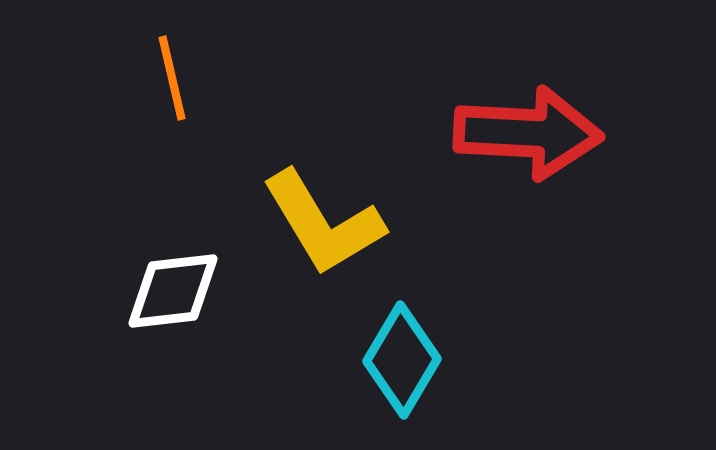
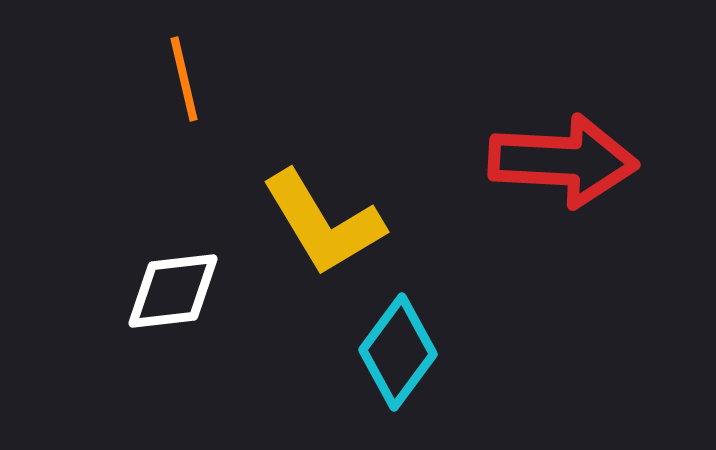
orange line: moved 12 px right, 1 px down
red arrow: moved 35 px right, 28 px down
cyan diamond: moved 4 px left, 8 px up; rotated 6 degrees clockwise
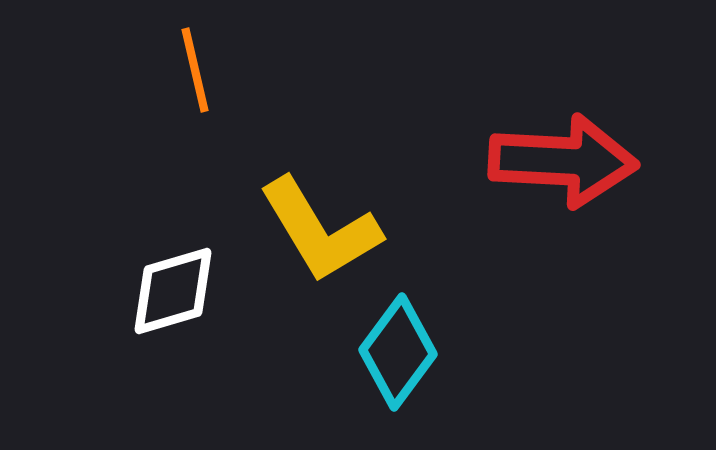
orange line: moved 11 px right, 9 px up
yellow L-shape: moved 3 px left, 7 px down
white diamond: rotated 10 degrees counterclockwise
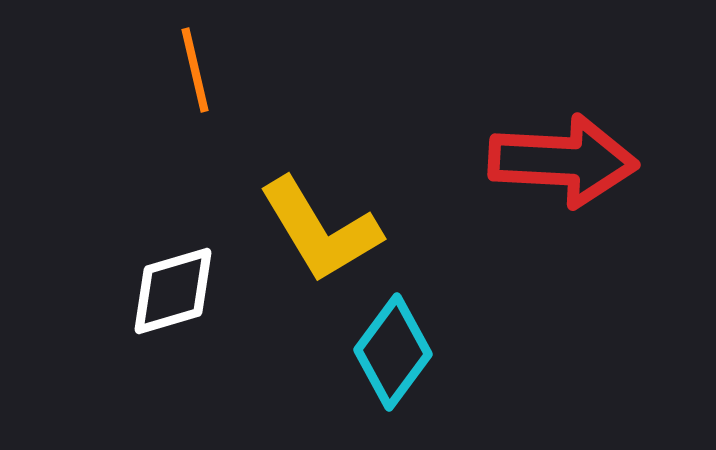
cyan diamond: moved 5 px left
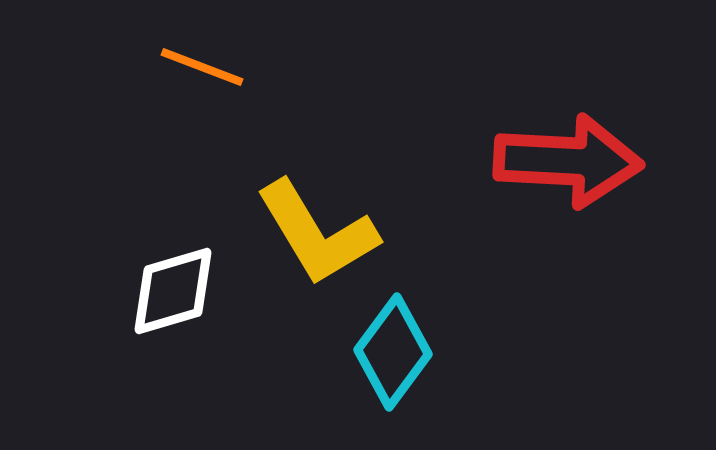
orange line: moved 7 px right, 3 px up; rotated 56 degrees counterclockwise
red arrow: moved 5 px right
yellow L-shape: moved 3 px left, 3 px down
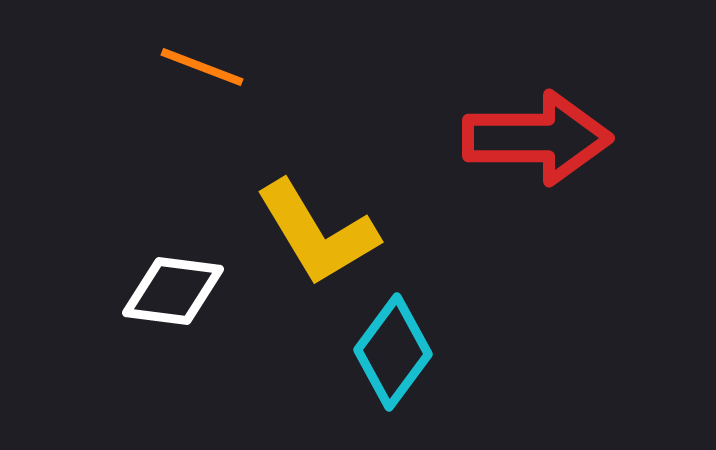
red arrow: moved 31 px left, 23 px up; rotated 3 degrees counterclockwise
white diamond: rotated 24 degrees clockwise
